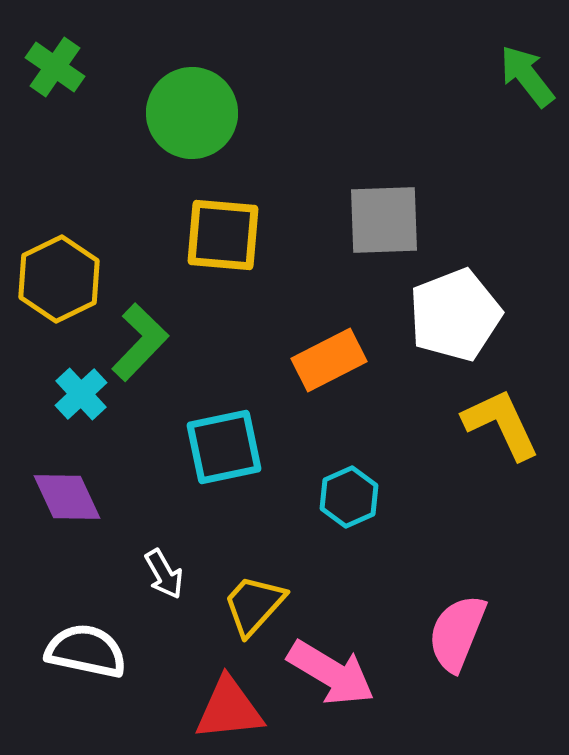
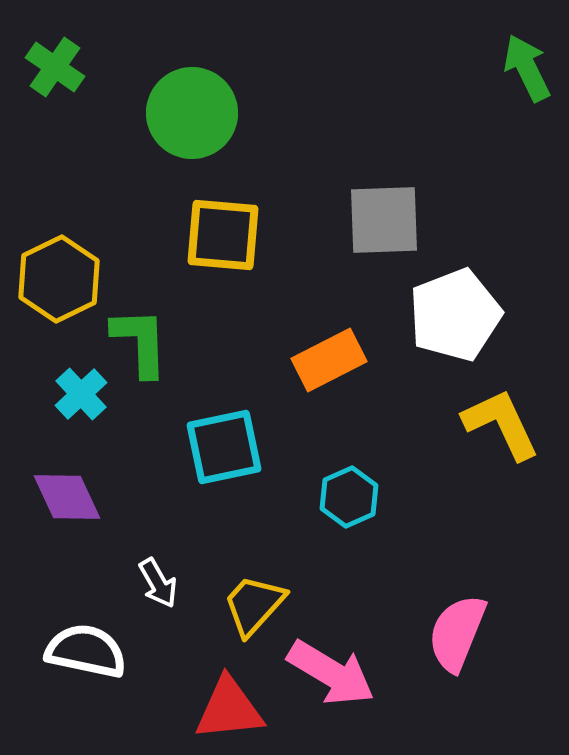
green arrow: moved 8 px up; rotated 12 degrees clockwise
green L-shape: rotated 46 degrees counterclockwise
white arrow: moved 6 px left, 9 px down
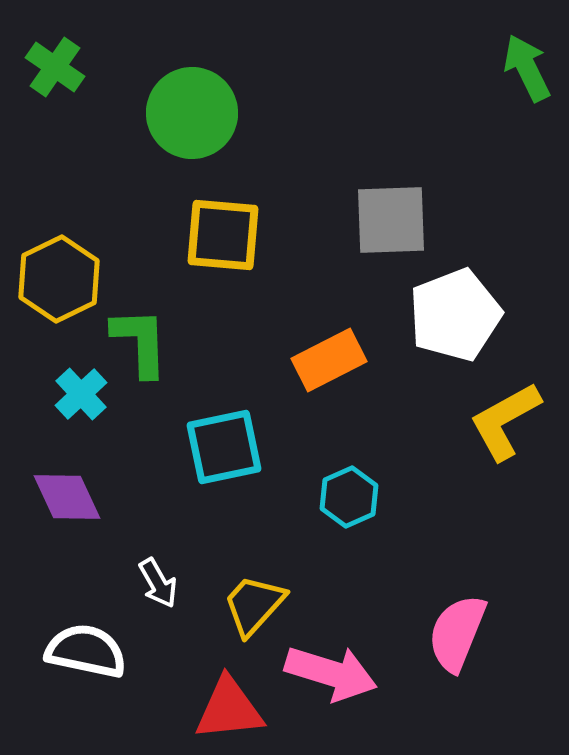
gray square: moved 7 px right
yellow L-shape: moved 4 px right, 3 px up; rotated 94 degrees counterclockwise
pink arrow: rotated 14 degrees counterclockwise
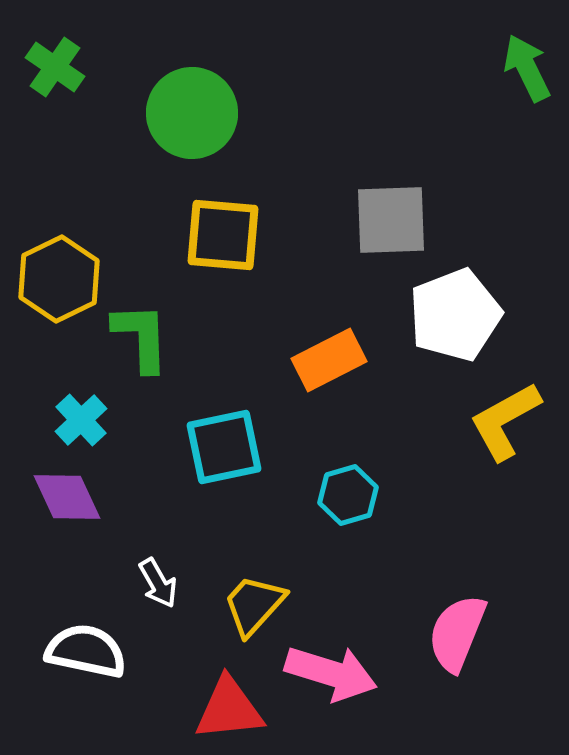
green L-shape: moved 1 px right, 5 px up
cyan cross: moved 26 px down
cyan hexagon: moved 1 px left, 2 px up; rotated 8 degrees clockwise
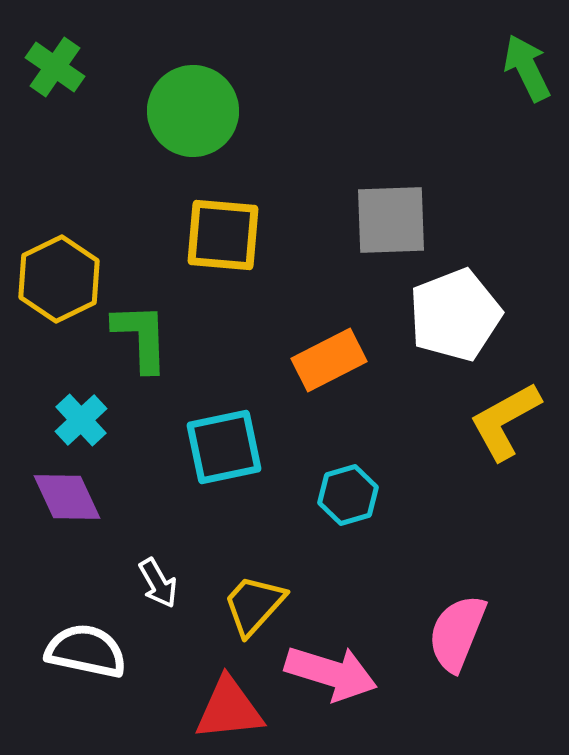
green circle: moved 1 px right, 2 px up
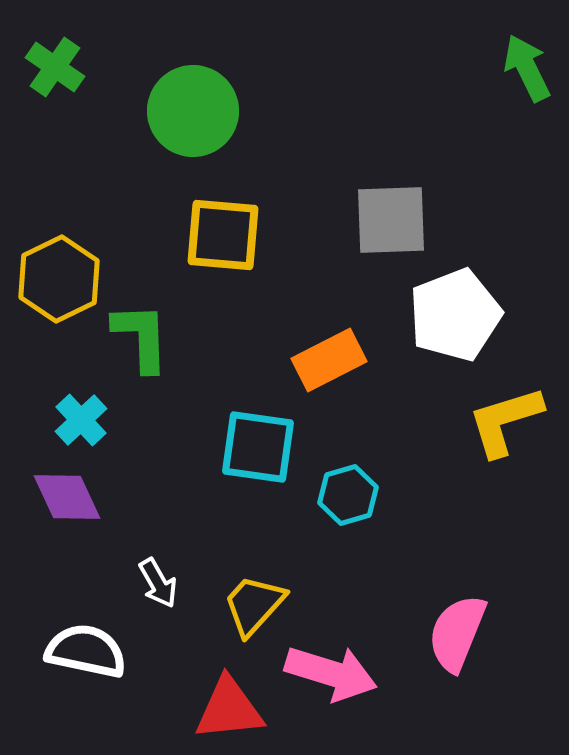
yellow L-shape: rotated 12 degrees clockwise
cyan square: moved 34 px right; rotated 20 degrees clockwise
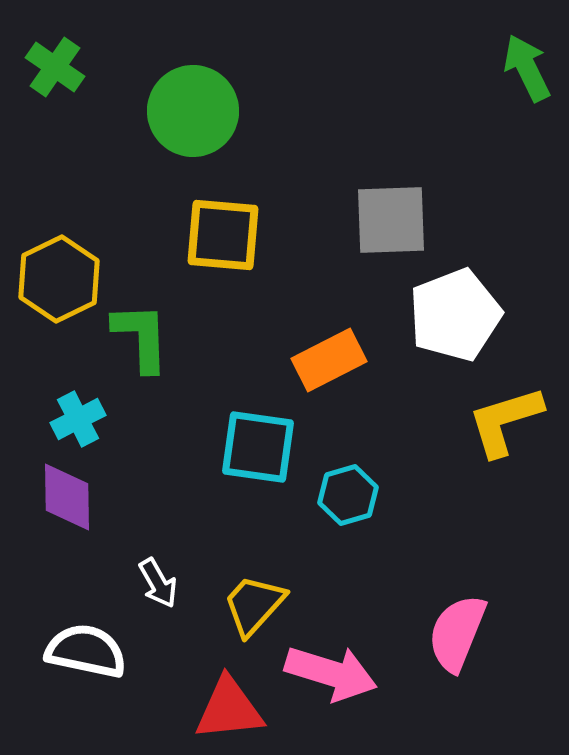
cyan cross: moved 3 px left, 1 px up; rotated 16 degrees clockwise
purple diamond: rotated 24 degrees clockwise
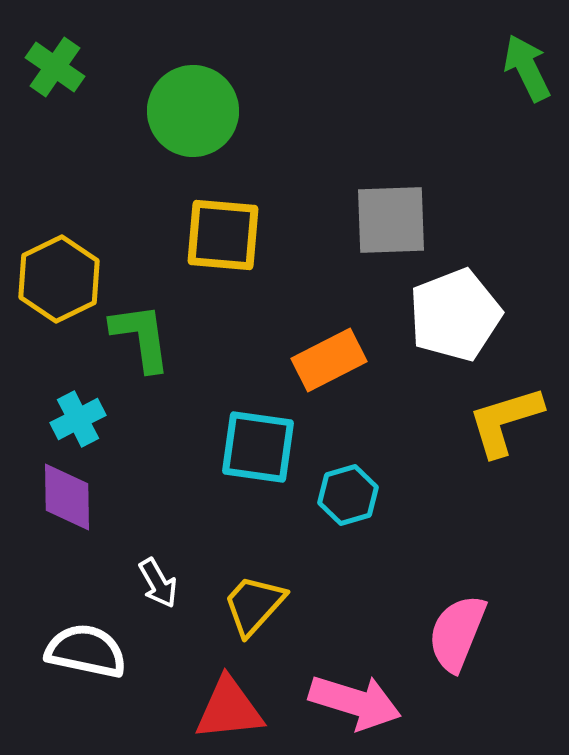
green L-shape: rotated 6 degrees counterclockwise
pink arrow: moved 24 px right, 29 px down
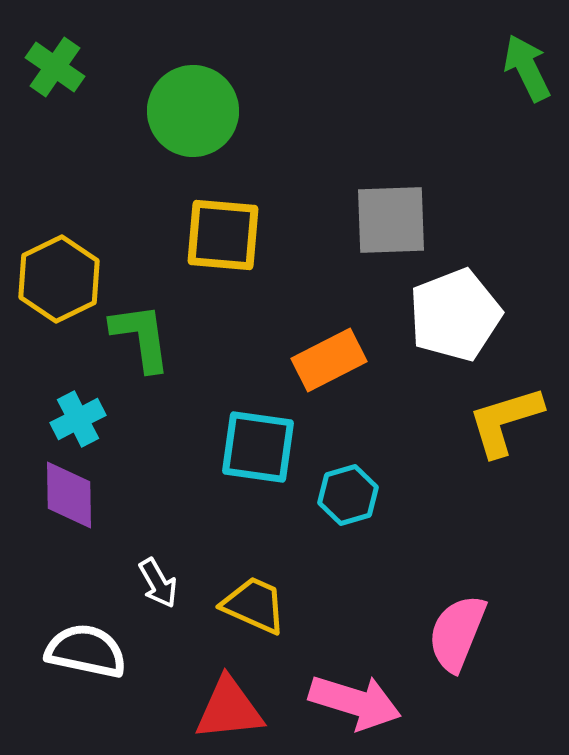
purple diamond: moved 2 px right, 2 px up
yellow trapezoid: rotated 72 degrees clockwise
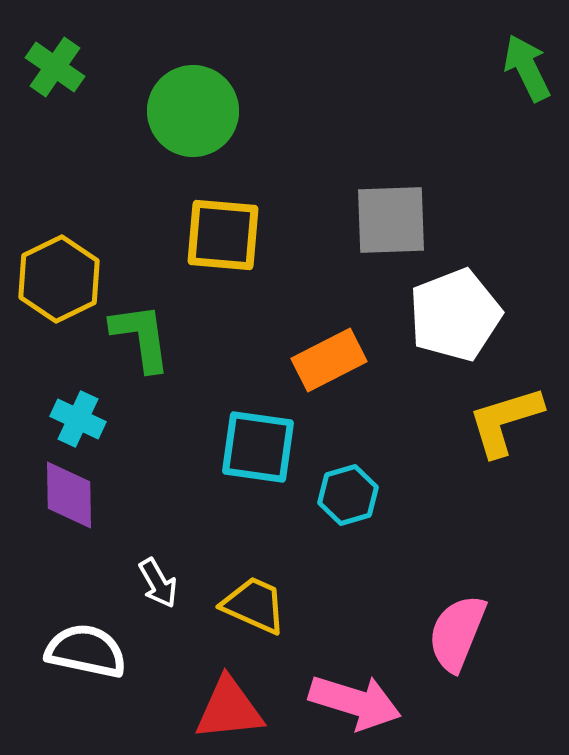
cyan cross: rotated 38 degrees counterclockwise
